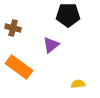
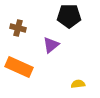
black pentagon: moved 1 px right, 1 px down
brown cross: moved 5 px right
orange rectangle: rotated 12 degrees counterclockwise
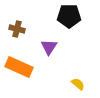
brown cross: moved 1 px left, 1 px down
purple triangle: moved 2 px left, 2 px down; rotated 18 degrees counterclockwise
yellow semicircle: rotated 48 degrees clockwise
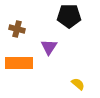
orange rectangle: moved 4 px up; rotated 24 degrees counterclockwise
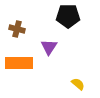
black pentagon: moved 1 px left
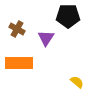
brown cross: rotated 14 degrees clockwise
purple triangle: moved 3 px left, 9 px up
yellow semicircle: moved 1 px left, 2 px up
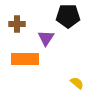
brown cross: moved 5 px up; rotated 28 degrees counterclockwise
orange rectangle: moved 6 px right, 4 px up
yellow semicircle: moved 1 px down
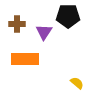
purple triangle: moved 2 px left, 6 px up
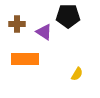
purple triangle: rotated 30 degrees counterclockwise
yellow semicircle: moved 9 px up; rotated 80 degrees clockwise
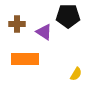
yellow semicircle: moved 1 px left
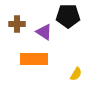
orange rectangle: moved 9 px right
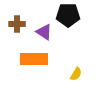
black pentagon: moved 1 px up
